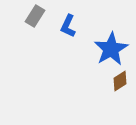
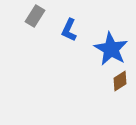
blue L-shape: moved 1 px right, 4 px down
blue star: rotated 12 degrees counterclockwise
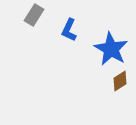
gray rectangle: moved 1 px left, 1 px up
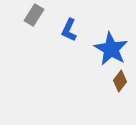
brown diamond: rotated 20 degrees counterclockwise
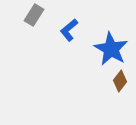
blue L-shape: rotated 25 degrees clockwise
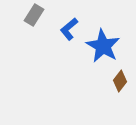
blue L-shape: moved 1 px up
blue star: moved 8 px left, 3 px up
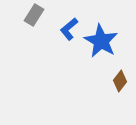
blue star: moved 2 px left, 5 px up
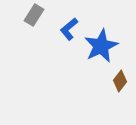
blue star: moved 5 px down; rotated 16 degrees clockwise
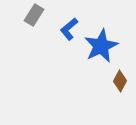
brown diamond: rotated 10 degrees counterclockwise
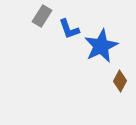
gray rectangle: moved 8 px right, 1 px down
blue L-shape: rotated 70 degrees counterclockwise
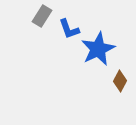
blue star: moved 3 px left, 3 px down
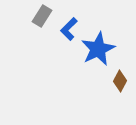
blue L-shape: rotated 65 degrees clockwise
